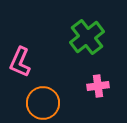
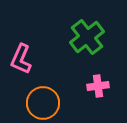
pink L-shape: moved 1 px right, 3 px up
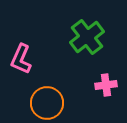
pink cross: moved 8 px right, 1 px up
orange circle: moved 4 px right
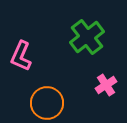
pink L-shape: moved 3 px up
pink cross: rotated 25 degrees counterclockwise
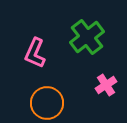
pink L-shape: moved 14 px right, 3 px up
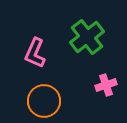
pink cross: rotated 15 degrees clockwise
orange circle: moved 3 px left, 2 px up
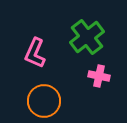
pink cross: moved 7 px left, 9 px up; rotated 30 degrees clockwise
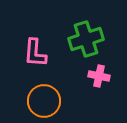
green cross: moved 1 px left, 2 px down; rotated 20 degrees clockwise
pink L-shape: rotated 20 degrees counterclockwise
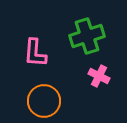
green cross: moved 1 px right, 3 px up
pink cross: rotated 15 degrees clockwise
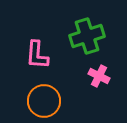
pink L-shape: moved 2 px right, 2 px down
